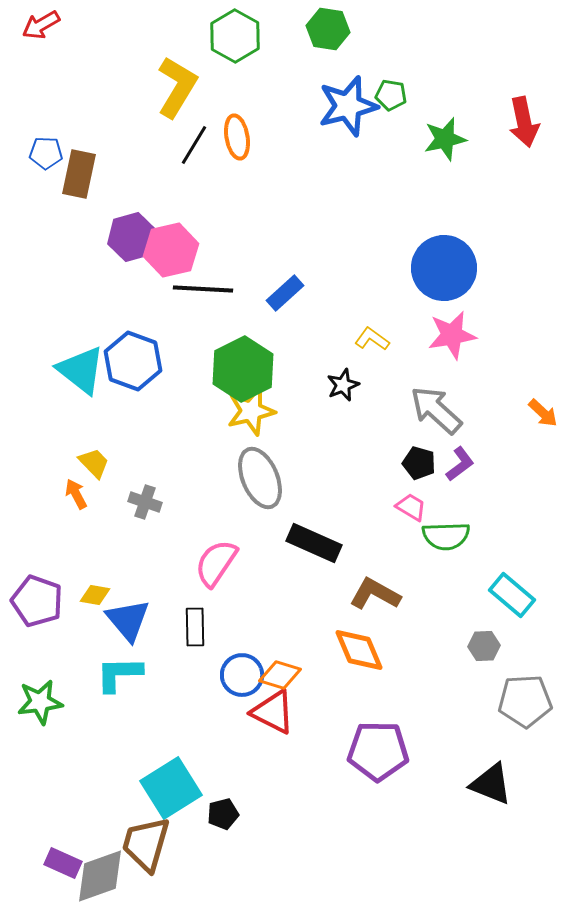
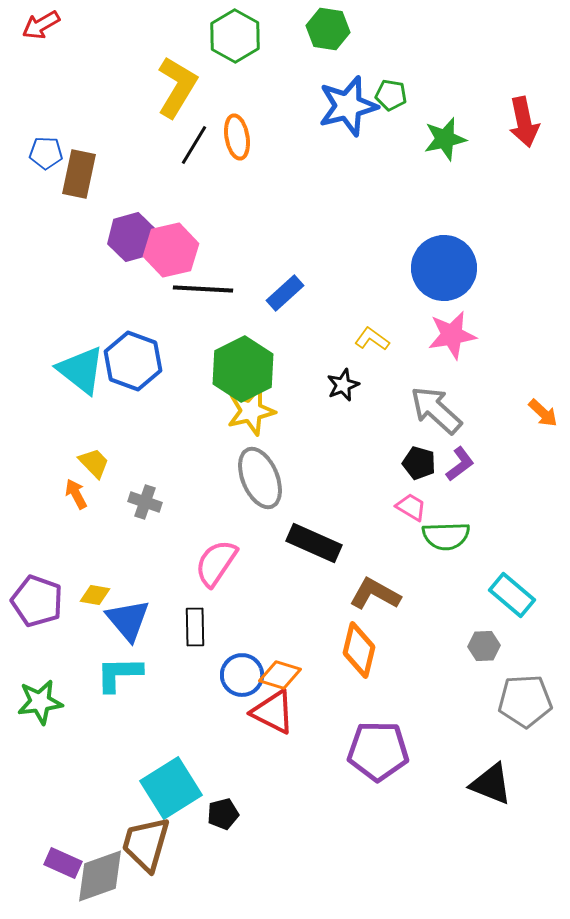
orange diamond at (359, 650): rotated 36 degrees clockwise
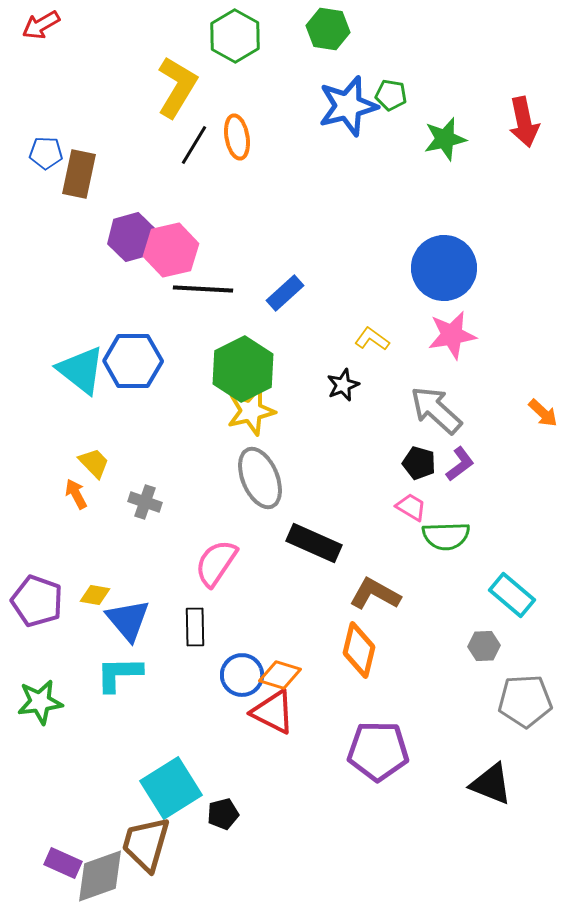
blue hexagon at (133, 361): rotated 20 degrees counterclockwise
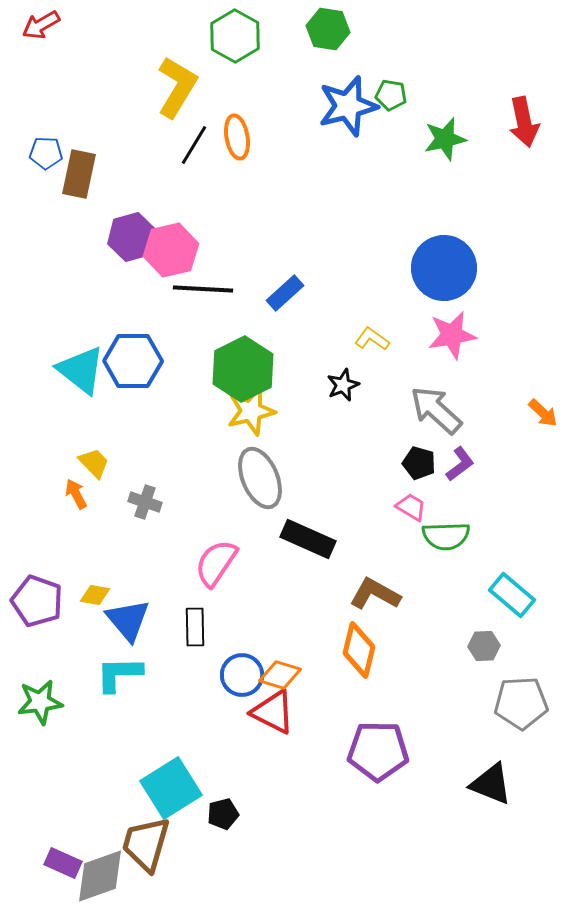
black rectangle at (314, 543): moved 6 px left, 4 px up
gray pentagon at (525, 701): moved 4 px left, 2 px down
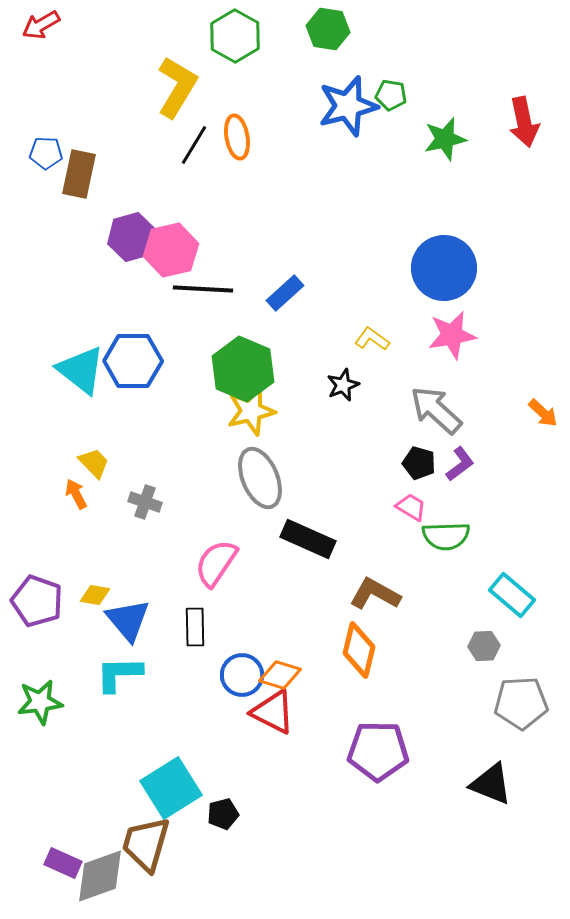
green hexagon at (243, 369): rotated 10 degrees counterclockwise
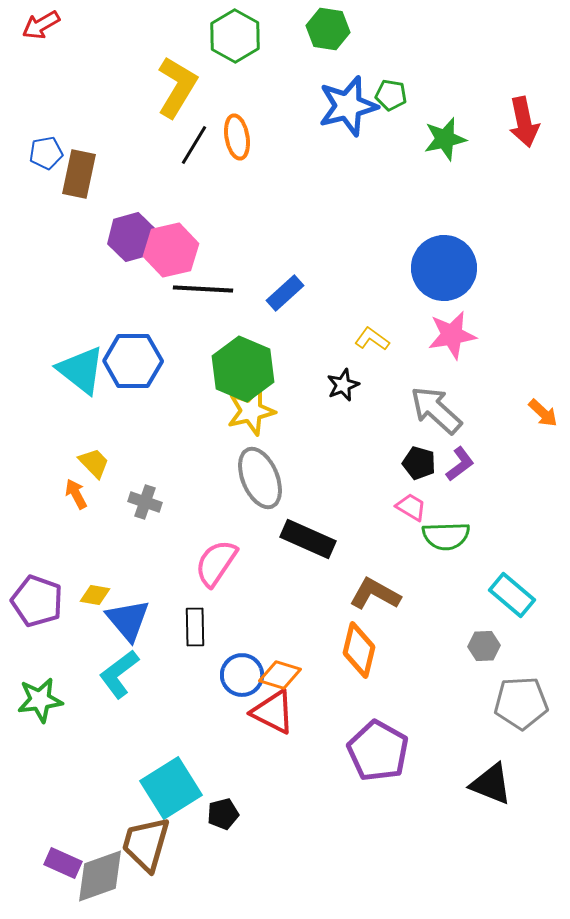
blue pentagon at (46, 153): rotated 12 degrees counterclockwise
cyan L-shape at (119, 674): rotated 36 degrees counterclockwise
green star at (40, 702): moved 2 px up
purple pentagon at (378, 751): rotated 28 degrees clockwise
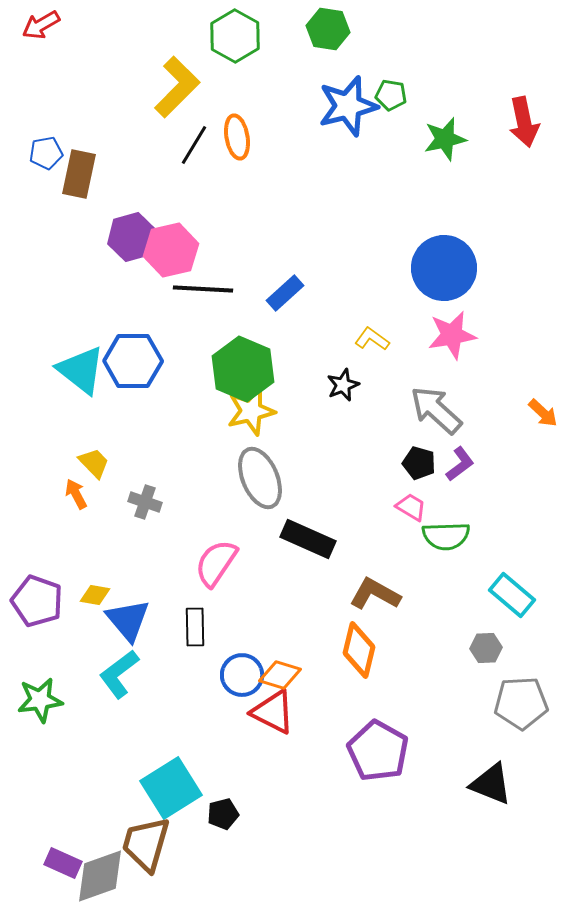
yellow L-shape at (177, 87): rotated 14 degrees clockwise
gray hexagon at (484, 646): moved 2 px right, 2 px down
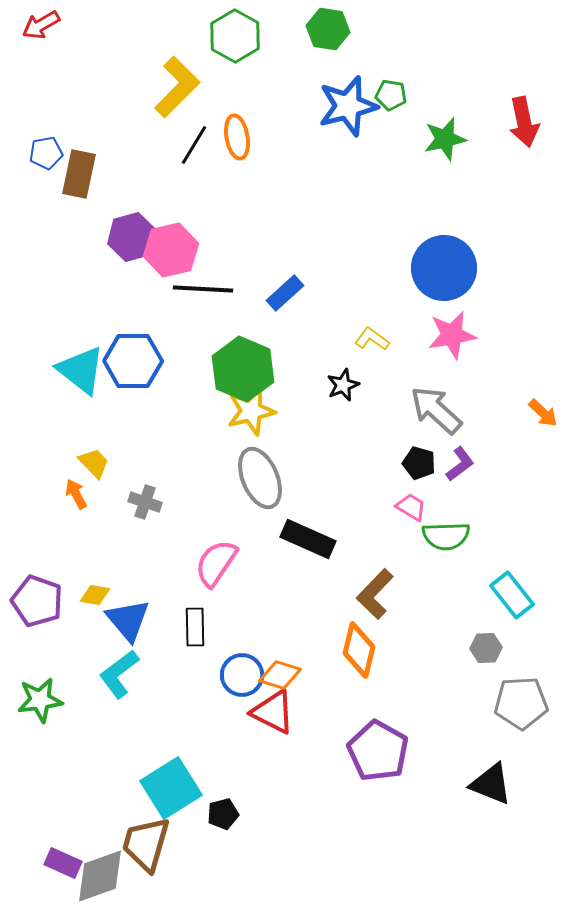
brown L-shape at (375, 594): rotated 75 degrees counterclockwise
cyan rectangle at (512, 595): rotated 12 degrees clockwise
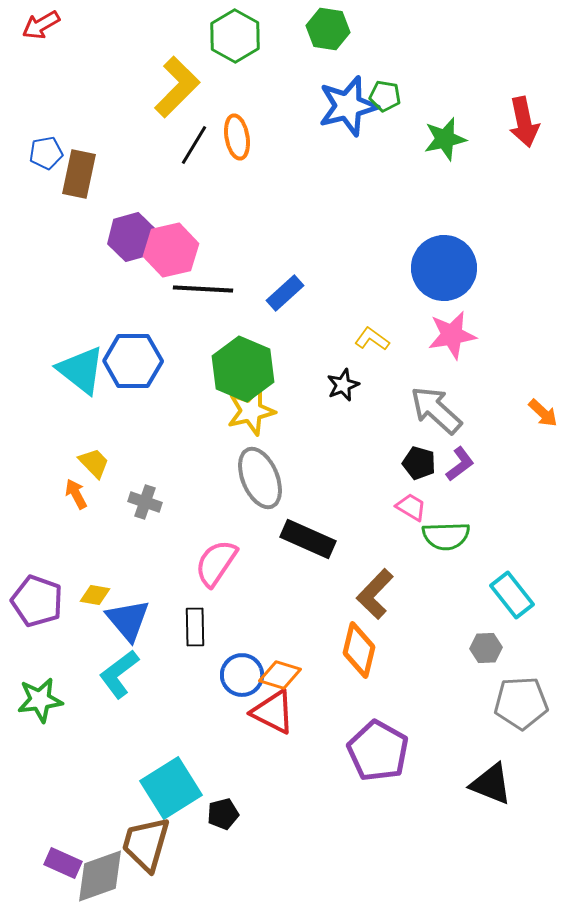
green pentagon at (391, 95): moved 6 px left, 1 px down
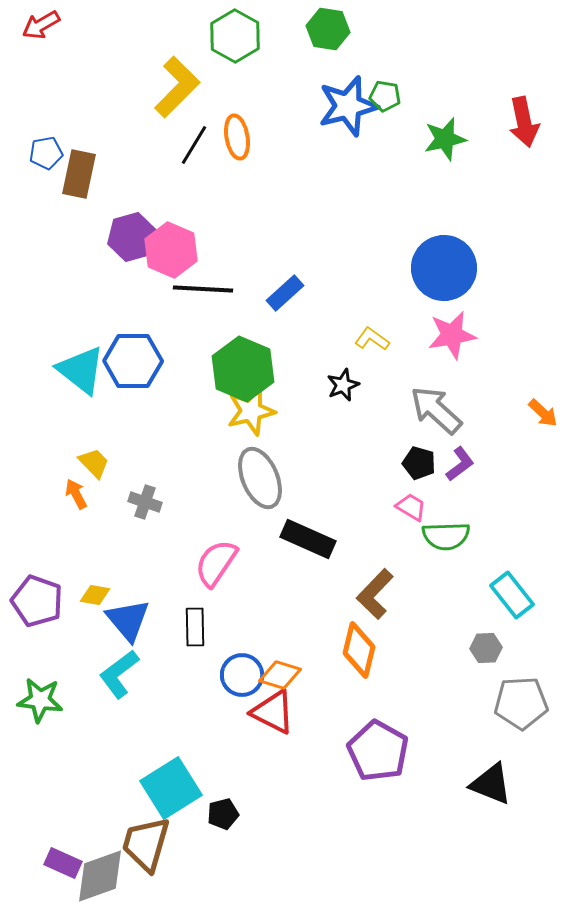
pink hexagon at (171, 250): rotated 24 degrees counterclockwise
green star at (40, 700): rotated 15 degrees clockwise
